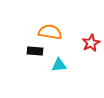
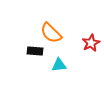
orange semicircle: moved 1 px right, 1 px down; rotated 145 degrees counterclockwise
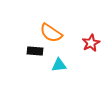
orange semicircle: rotated 10 degrees counterclockwise
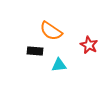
orange semicircle: moved 2 px up
red star: moved 2 px left, 2 px down; rotated 18 degrees counterclockwise
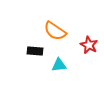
orange semicircle: moved 4 px right
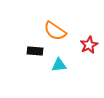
red star: rotated 18 degrees clockwise
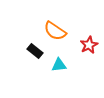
black rectangle: rotated 35 degrees clockwise
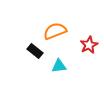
orange semicircle: rotated 125 degrees clockwise
cyan triangle: moved 1 px down
